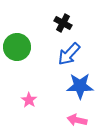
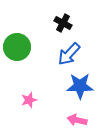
pink star: rotated 21 degrees clockwise
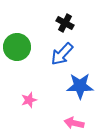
black cross: moved 2 px right
blue arrow: moved 7 px left
pink arrow: moved 3 px left, 3 px down
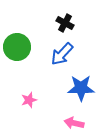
blue star: moved 1 px right, 2 px down
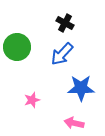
pink star: moved 3 px right
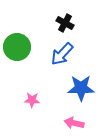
pink star: rotated 21 degrees clockwise
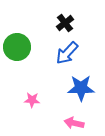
black cross: rotated 24 degrees clockwise
blue arrow: moved 5 px right, 1 px up
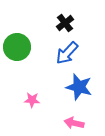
blue star: moved 2 px left, 1 px up; rotated 16 degrees clockwise
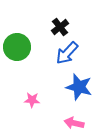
black cross: moved 5 px left, 4 px down
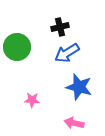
black cross: rotated 24 degrees clockwise
blue arrow: rotated 15 degrees clockwise
